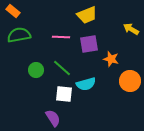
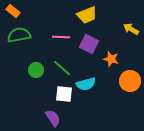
purple square: rotated 36 degrees clockwise
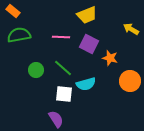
orange star: moved 1 px left, 1 px up
green line: moved 1 px right
purple semicircle: moved 3 px right, 1 px down
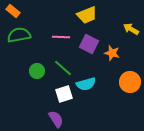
orange star: moved 2 px right, 5 px up
green circle: moved 1 px right, 1 px down
orange circle: moved 1 px down
white square: rotated 24 degrees counterclockwise
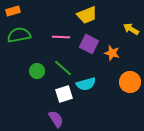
orange rectangle: rotated 56 degrees counterclockwise
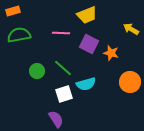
pink line: moved 4 px up
orange star: moved 1 px left
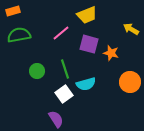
pink line: rotated 42 degrees counterclockwise
purple square: rotated 12 degrees counterclockwise
green line: moved 2 px right, 1 px down; rotated 30 degrees clockwise
white square: rotated 18 degrees counterclockwise
